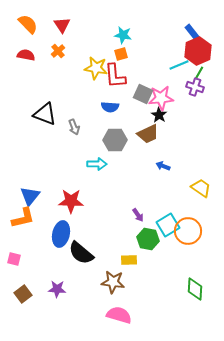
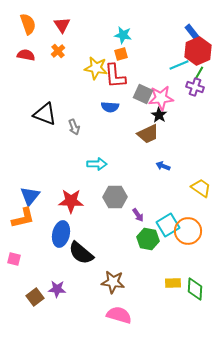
orange semicircle: rotated 25 degrees clockwise
gray hexagon: moved 57 px down
yellow rectangle: moved 44 px right, 23 px down
brown square: moved 12 px right, 3 px down
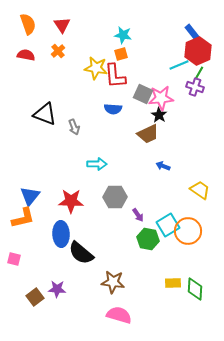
blue semicircle: moved 3 px right, 2 px down
yellow trapezoid: moved 1 px left, 2 px down
blue ellipse: rotated 15 degrees counterclockwise
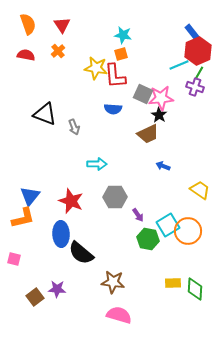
red star: rotated 20 degrees clockwise
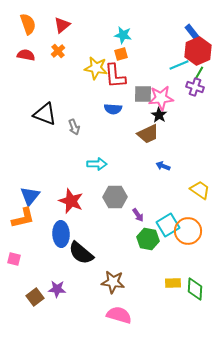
red triangle: rotated 24 degrees clockwise
gray square: rotated 24 degrees counterclockwise
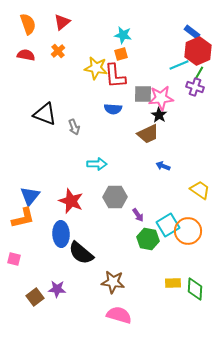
red triangle: moved 3 px up
blue rectangle: rotated 14 degrees counterclockwise
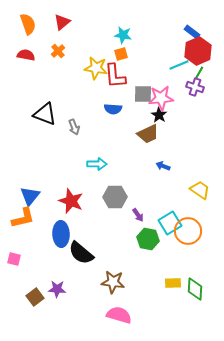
cyan square: moved 2 px right, 2 px up
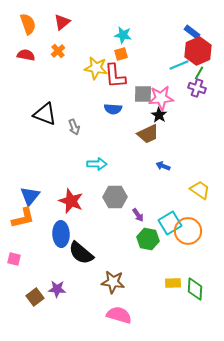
purple cross: moved 2 px right, 1 px down
